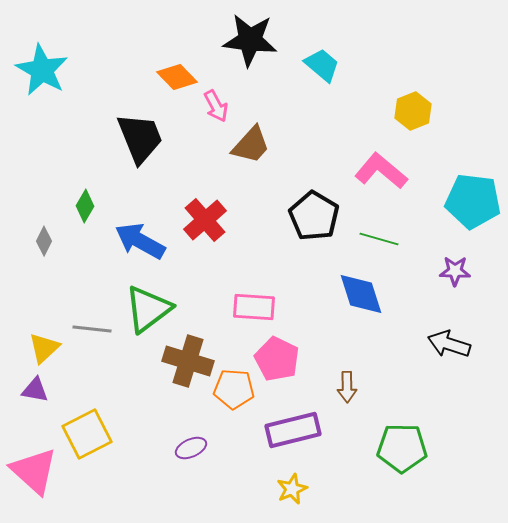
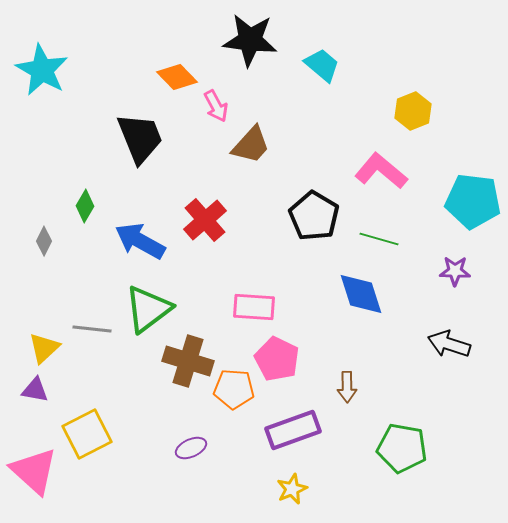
purple rectangle: rotated 6 degrees counterclockwise
green pentagon: rotated 9 degrees clockwise
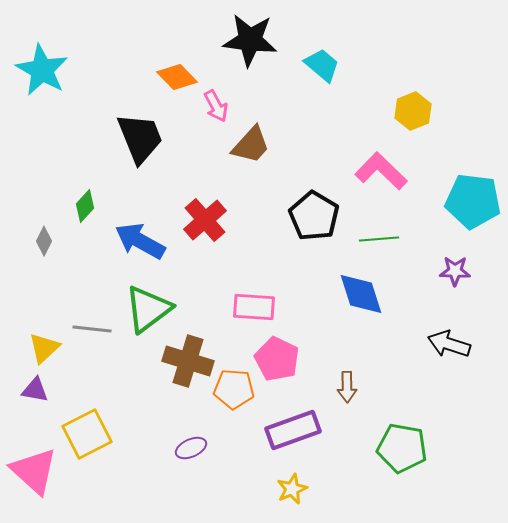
pink L-shape: rotated 4 degrees clockwise
green diamond: rotated 12 degrees clockwise
green line: rotated 21 degrees counterclockwise
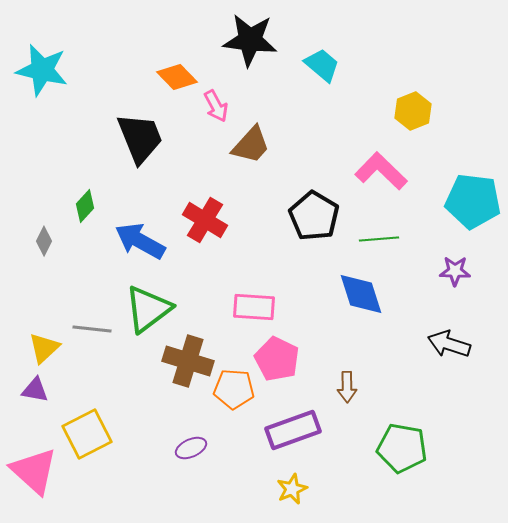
cyan star: rotated 16 degrees counterclockwise
red cross: rotated 18 degrees counterclockwise
